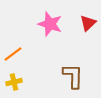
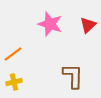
red triangle: moved 2 px down
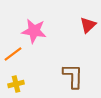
pink star: moved 16 px left, 7 px down; rotated 10 degrees counterclockwise
yellow cross: moved 2 px right, 2 px down
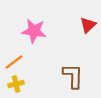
orange line: moved 1 px right, 8 px down
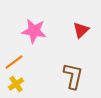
red triangle: moved 7 px left, 5 px down
brown L-shape: rotated 12 degrees clockwise
yellow cross: rotated 21 degrees counterclockwise
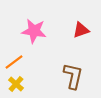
red triangle: rotated 24 degrees clockwise
yellow cross: rotated 14 degrees counterclockwise
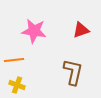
orange line: moved 2 px up; rotated 30 degrees clockwise
brown L-shape: moved 4 px up
yellow cross: moved 1 px right, 1 px down; rotated 21 degrees counterclockwise
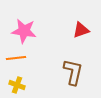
pink star: moved 10 px left
orange line: moved 2 px right, 2 px up
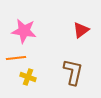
red triangle: rotated 18 degrees counterclockwise
yellow cross: moved 11 px right, 8 px up
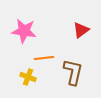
orange line: moved 28 px right
